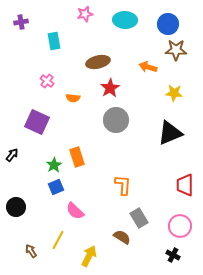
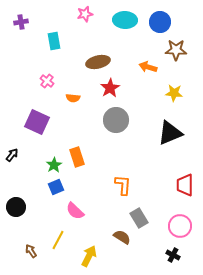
blue circle: moved 8 px left, 2 px up
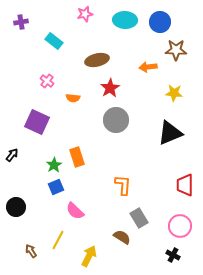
cyan rectangle: rotated 42 degrees counterclockwise
brown ellipse: moved 1 px left, 2 px up
orange arrow: rotated 24 degrees counterclockwise
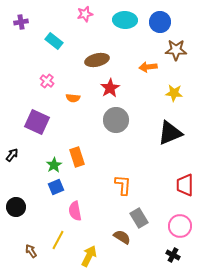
pink semicircle: rotated 36 degrees clockwise
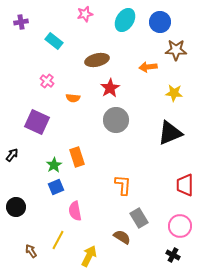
cyan ellipse: rotated 60 degrees counterclockwise
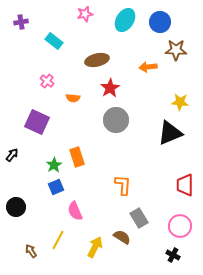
yellow star: moved 6 px right, 9 px down
pink semicircle: rotated 12 degrees counterclockwise
yellow arrow: moved 6 px right, 9 px up
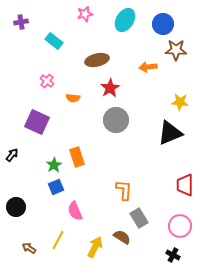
blue circle: moved 3 px right, 2 px down
orange L-shape: moved 1 px right, 5 px down
brown arrow: moved 2 px left, 3 px up; rotated 24 degrees counterclockwise
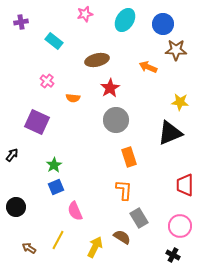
orange arrow: rotated 30 degrees clockwise
orange rectangle: moved 52 px right
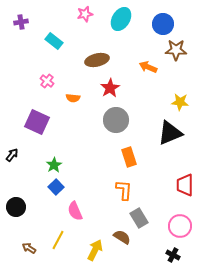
cyan ellipse: moved 4 px left, 1 px up
blue square: rotated 21 degrees counterclockwise
yellow arrow: moved 3 px down
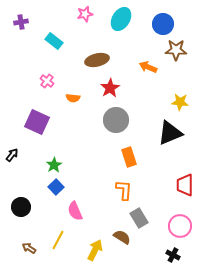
black circle: moved 5 px right
